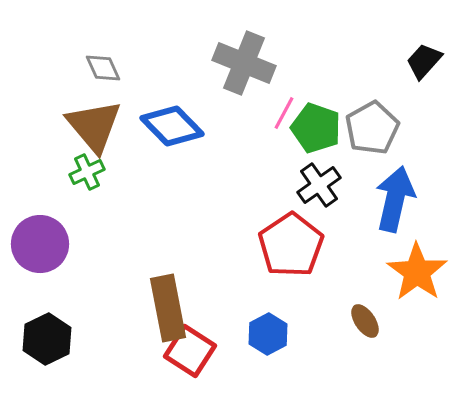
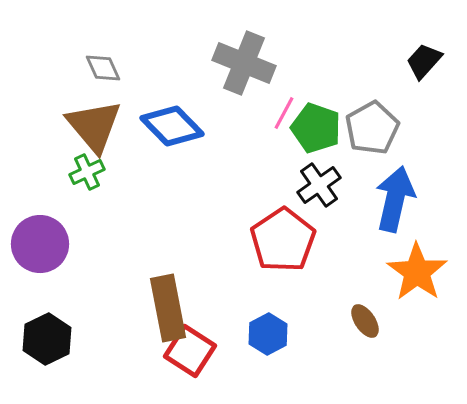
red pentagon: moved 8 px left, 5 px up
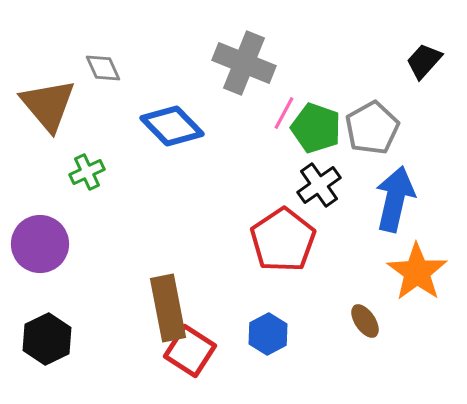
brown triangle: moved 46 px left, 21 px up
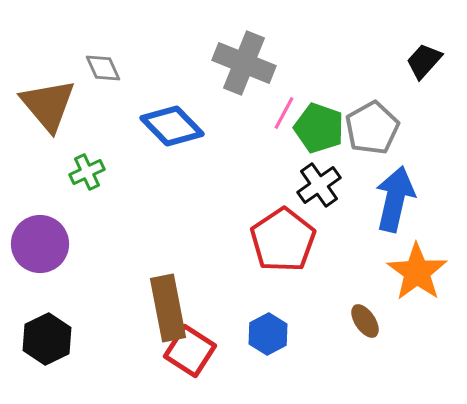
green pentagon: moved 3 px right
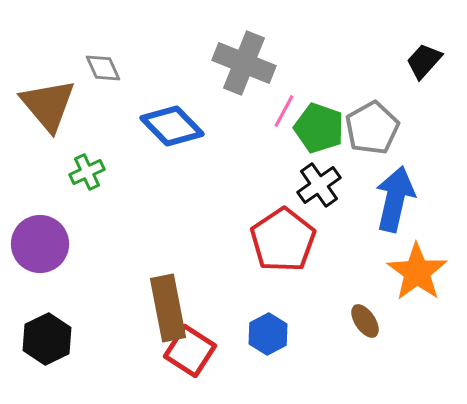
pink line: moved 2 px up
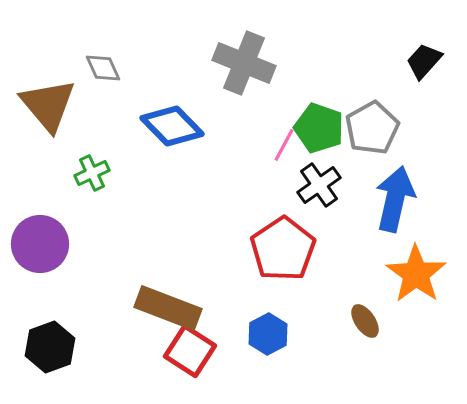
pink line: moved 34 px down
green cross: moved 5 px right, 1 px down
red pentagon: moved 9 px down
orange star: moved 1 px left, 2 px down
brown rectangle: rotated 58 degrees counterclockwise
black hexagon: moved 3 px right, 8 px down; rotated 6 degrees clockwise
